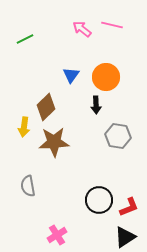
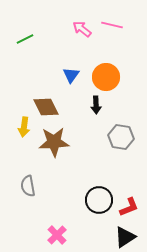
brown diamond: rotated 72 degrees counterclockwise
gray hexagon: moved 3 px right, 1 px down
pink cross: rotated 12 degrees counterclockwise
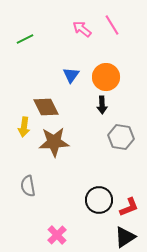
pink line: rotated 45 degrees clockwise
black arrow: moved 6 px right
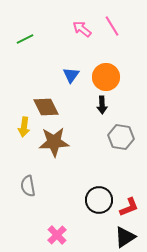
pink line: moved 1 px down
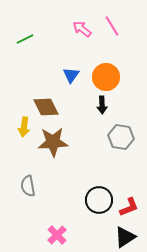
brown star: moved 1 px left
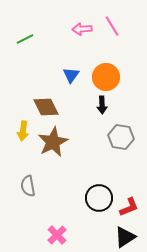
pink arrow: rotated 42 degrees counterclockwise
yellow arrow: moved 1 px left, 4 px down
brown star: rotated 24 degrees counterclockwise
black circle: moved 2 px up
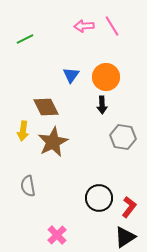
pink arrow: moved 2 px right, 3 px up
gray hexagon: moved 2 px right
red L-shape: rotated 30 degrees counterclockwise
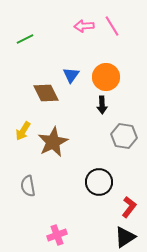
brown diamond: moved 14 px up
yellow arrow: rotated 24 degrees clockwise
gray hexagon: moved 1 px right, 1 px up
black circle: moved 16 px up
pink cross: rotated 24 degrees clockwise
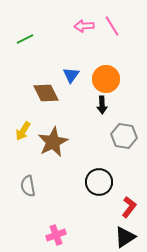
orange circle: moved 2 px down
pink cross: moved 1 px left
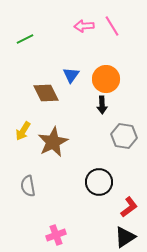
red L-shape: rotated 15 degrees clockwise
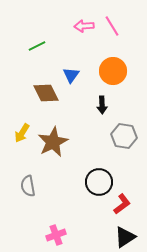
green line: moved 12 px right, 7 px down
orange circle: moved 7 px right, 8 px up
yellow arrow: moved 1 px left, 2 px down
red L-shape: moved 7 px left, 3 px up
